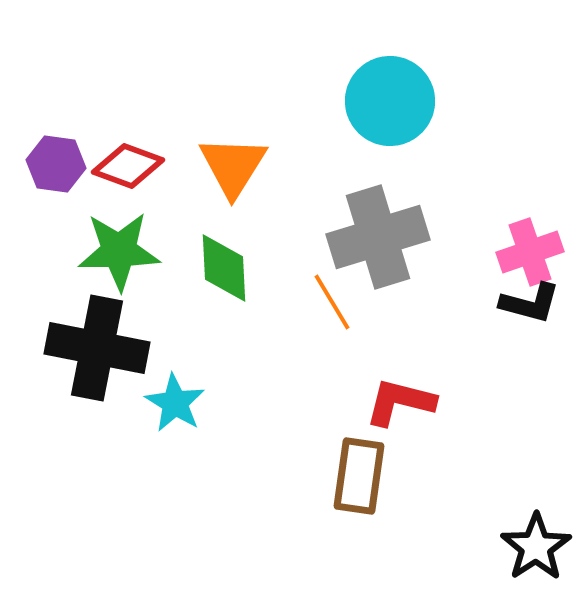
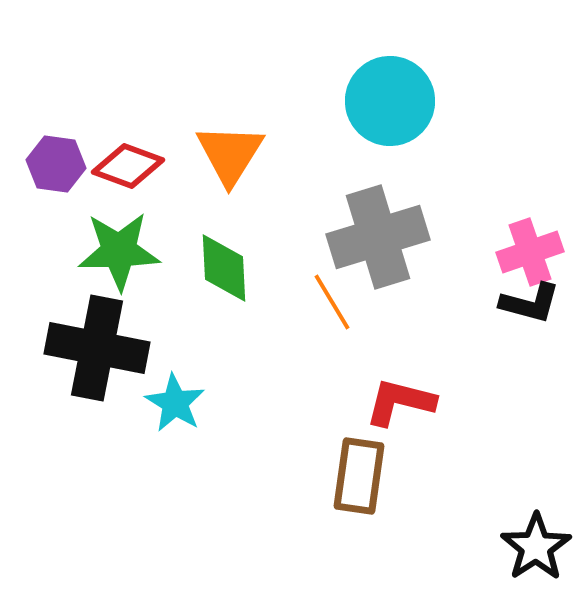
orange triangle: moved 3 px left, 12 px up
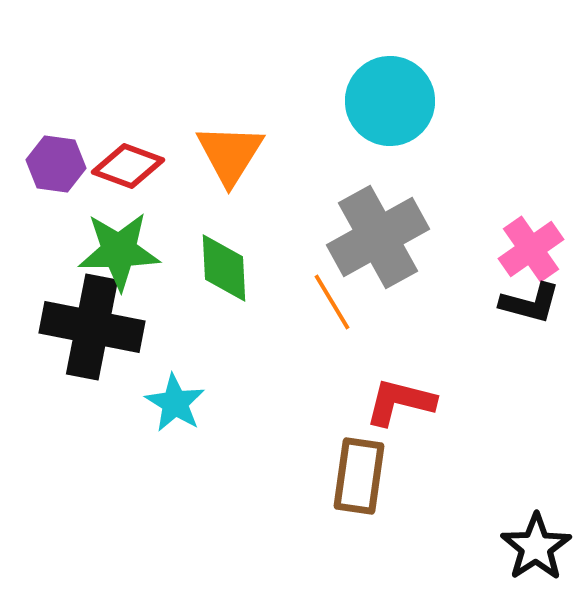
gray cross: rotated 12 degrees counterclockwise
pink cross: moved 1 px right, 3 px up; rotated 16 degrees counterclockwise
black cross: moved 5 px left, 21 px up
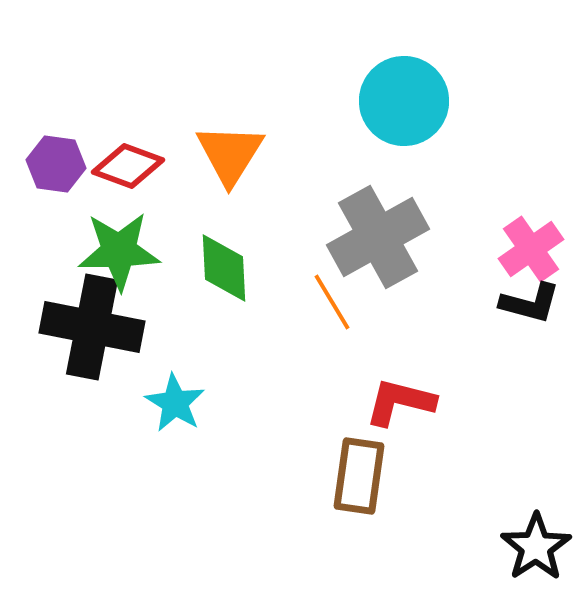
cyan circle: moved 14 px right
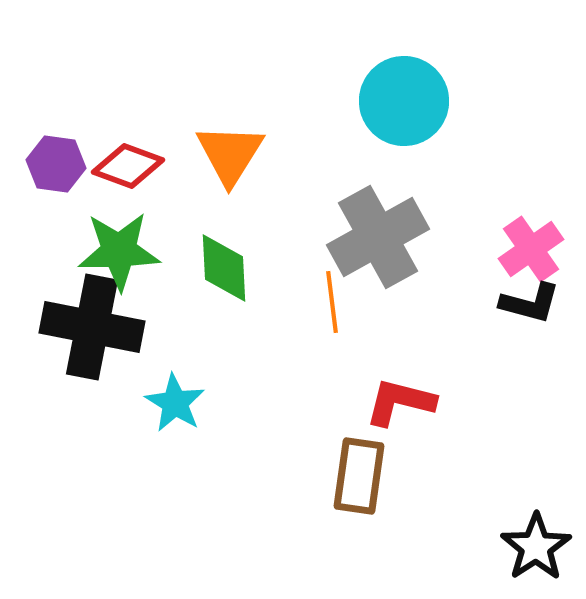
orange line: rotated 24 degrees clockwise
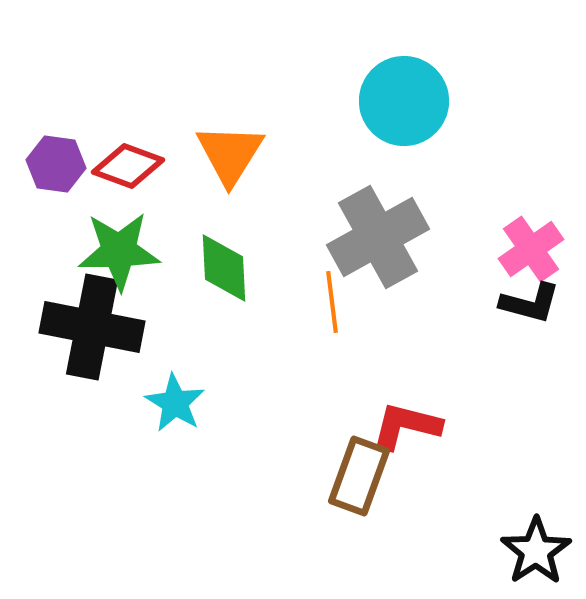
red L-shape: moved 6 px right, 24 px down
brown rectangle: rotated 12 degrees clockwise
black star: moved 4 px down
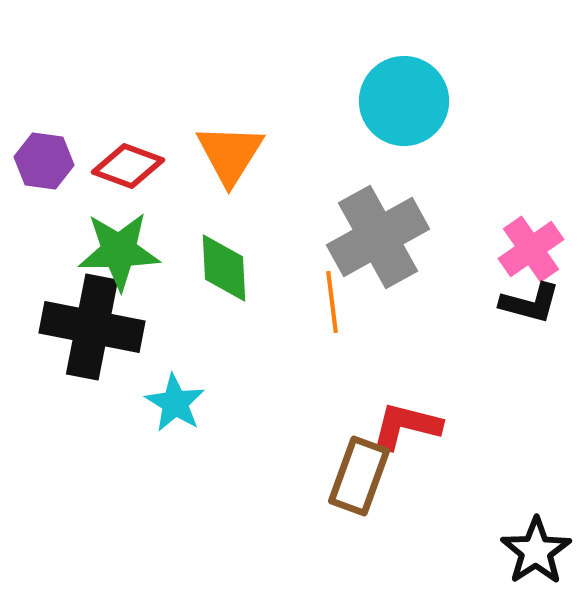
purple hexagon: moved 12 px left, 3 px up
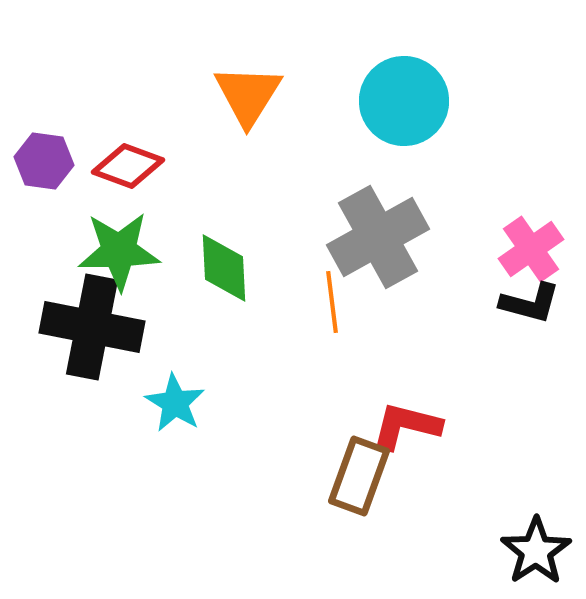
orange triangle: moved 18 px right, 59 px up
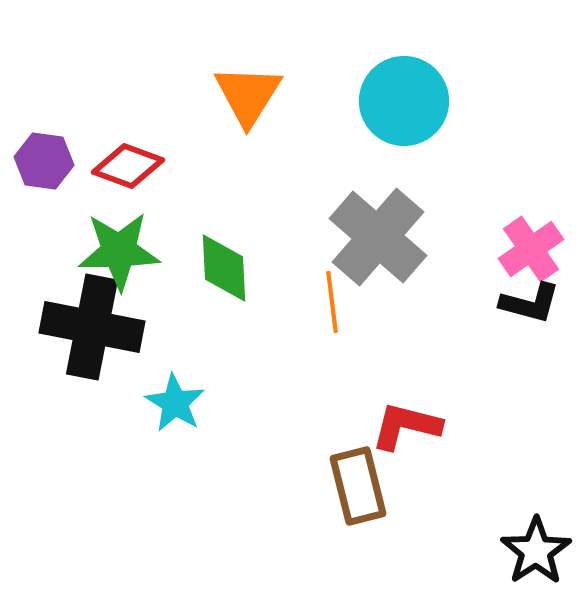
gray cross: rotated 20 degrees counterclockwise
brown rectangle: moved 1 px left, 10 px down; rotated 34 degrees counterclockwise
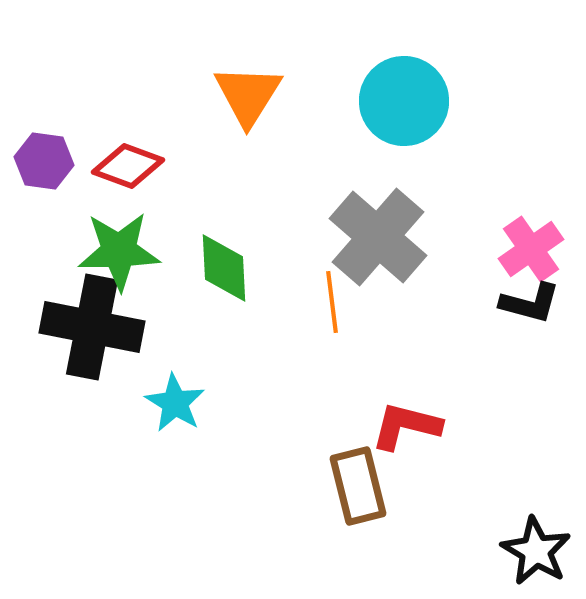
black star: rotated 8 degrees counterclockwise
